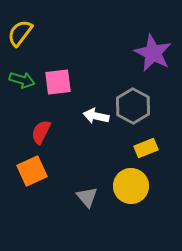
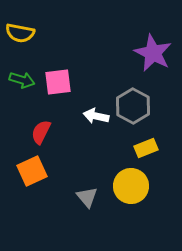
yellow semicircle: rotated 116 degrees counterclockwise
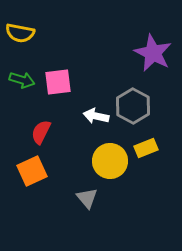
yellow circle: moved 21 px left, 25 px up
gray triangle: moved 1 px down
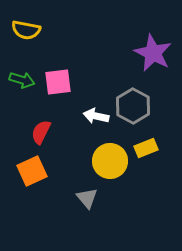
yellow semicircle: moved 6 px right, 3 px up
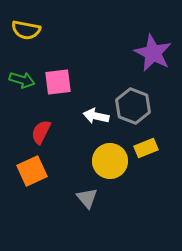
gray hexagon: rotated 8 degrees counterclockwise
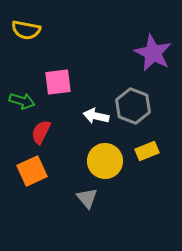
green arrow: moved 21 px down
yellow rectangle: moved 1 px right, 3 px down
yellow circle: moved 5 px left
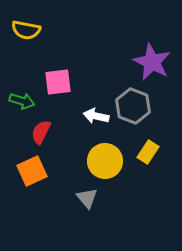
purple star: moved 1 px left, 9 px down
yellow rectangle: moved 1 px right, 1 px down; rotated 35 degrees counterclockwise
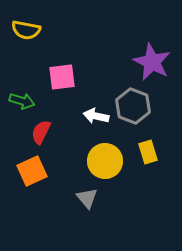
pink square: moved 4 px right, 5 px up
yellow rectangle: rotated 50 degrees counterclockwise
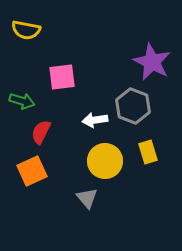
white arrow: moved 1 px left, 4 px down; rotated 20 degrees counterclockwise
